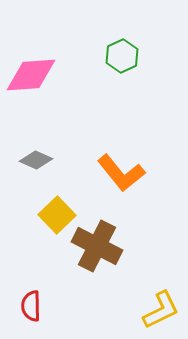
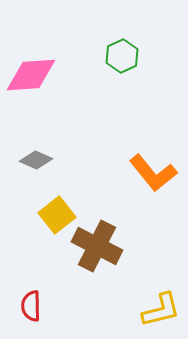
orange L-shape: moved 32 px right
yellow square: rotated 6 degrees clockwise
yellow L-shape: rotated 12 degrees clockwise
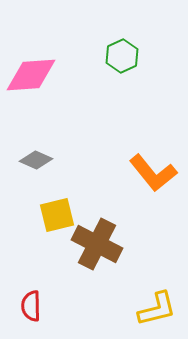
yellow square: rotated 24 degrees clockwise
brown cross: moved 2 px up
yellow L-shape: moved 4 px left, 1 px up
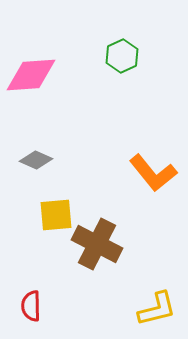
yellow square: moved 1 px left; rotated 9 degrees clockwise
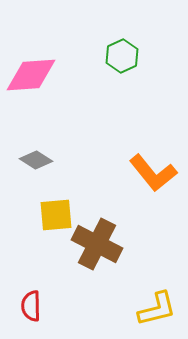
gray diamond: rotated 8 degrees clockwise
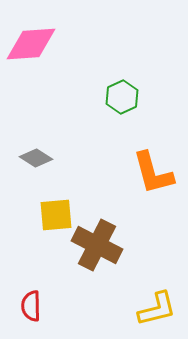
green hexagon: moved 41 px down
pink diamond: moved 31 px up
gray diamond: moved 2 px up
orange L-shape: rotated 24 degrees clockwise
brown cross: moved 1 px down
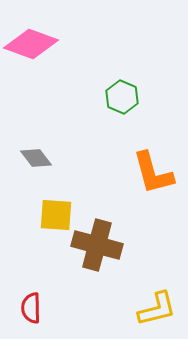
pink diamond: rotated 24 degrees clockwise
green hexagon: rotated 12 degrees counterclockwise
gray diamond: rotated 20 degrees clockwise
yellow square: rotated 9 degrees clockwise
brown cross: rotated 12 degrees counterclockwise
red semicircle: moved 2 px down
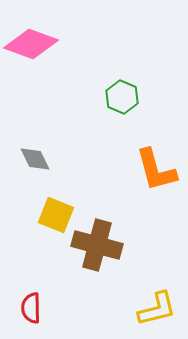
gray diamond: moved 1 px left, 1 px down; rotated 12 degrees clockwise
orange L-shape: moved 3 px right, 3 px up
yellow square: rotated 18 degrees clockwise
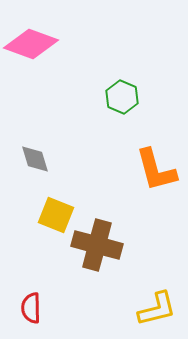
gray diamond: rotated 8 degrees clockwise
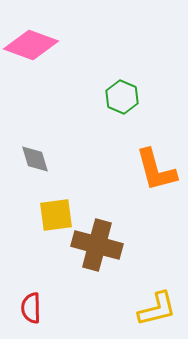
pink diamond: moved 1 px down
yellow square: rotated 30 degrees counterclockwise
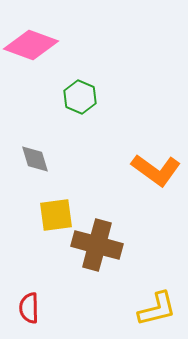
green hexagon: moved 42 px left
orange L-shape: rotated 39 degrees counterclockwise
red semicircle: moved 2 px left
